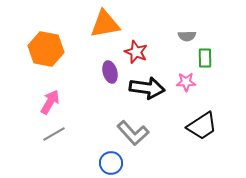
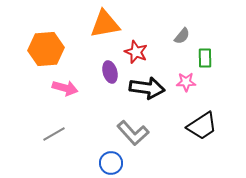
gray semicircle: moved 5 px left; rotated 48 degrees counterclockwise
orange hexagon: rotated 16 degrees counterclockwise
pink arrow: moved 15 px right, 14 px up; rotated 75 degrees clockwise
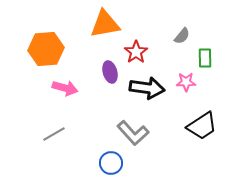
red star: rotated 15 degrees clockwise
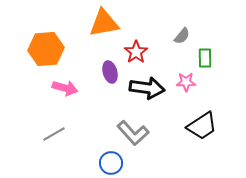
orange triangle: moved 1 px left, 1 px up
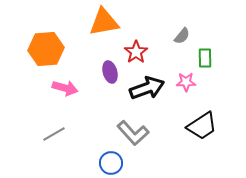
orange triangle: moved 1 px up
black arrow: rotated 28 degrees counterclockwise
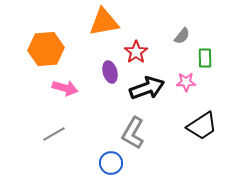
gray L-shape: rotated 72 degrees clockwise
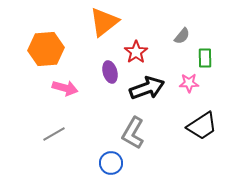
orange triangle: rotated 28 degrees counterclockwise
pink star: moved 3 px right, 1 px down
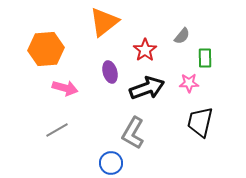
red star: moved 9 px right, 2 px up
black trapezoid: moved 2 px left, 4 px up; rotated 136 degrees clockwise
gray line: moved 3 px right, 4 px up
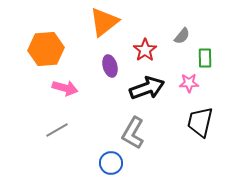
purple ellipse: moved 6 px up
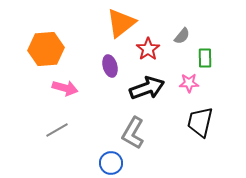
orange triangle: moved 17 px right, 1 px down
red star: moved 3 px right, 1 px up
